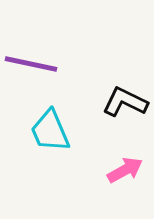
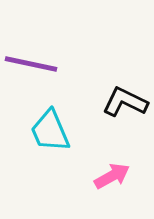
pink arrow: moved 13 px left, 6 px down
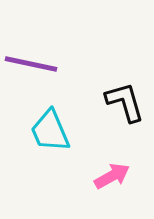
black L-shape: rotated 48 degrees clockwise
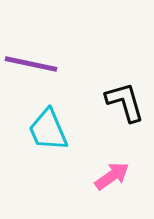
cyan trapezoid: moved 2 px left, 1 px up
pink arrow: rotated 6 degrees counterclockwise
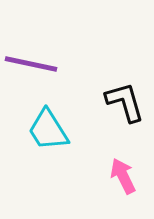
cyan trapezoid: rotated 9 degrees counterclockwise
pink arrow: moved 11 px right; rotated 81 degrees counterclockwise
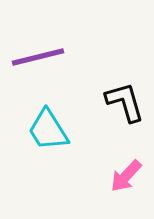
purple line: moved 7 px right, 7 px up; rotated 26 degrees counterclockwise
pink arrow: moved 3 px right; rotated 111 degrees counterclockwise
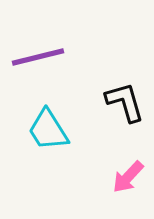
pink arrow: moved 2 px right, 1 px down
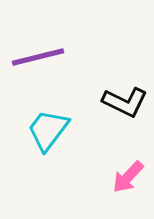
black L-shape: rotated 132 degrees clockwise
cyan trapezoid: rotated 69 degrees clockwise
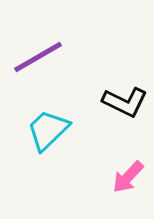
purple line: rotated 16 degrees counterclockwise
cyan trapezoid: rotated 9 degrees clockwise
